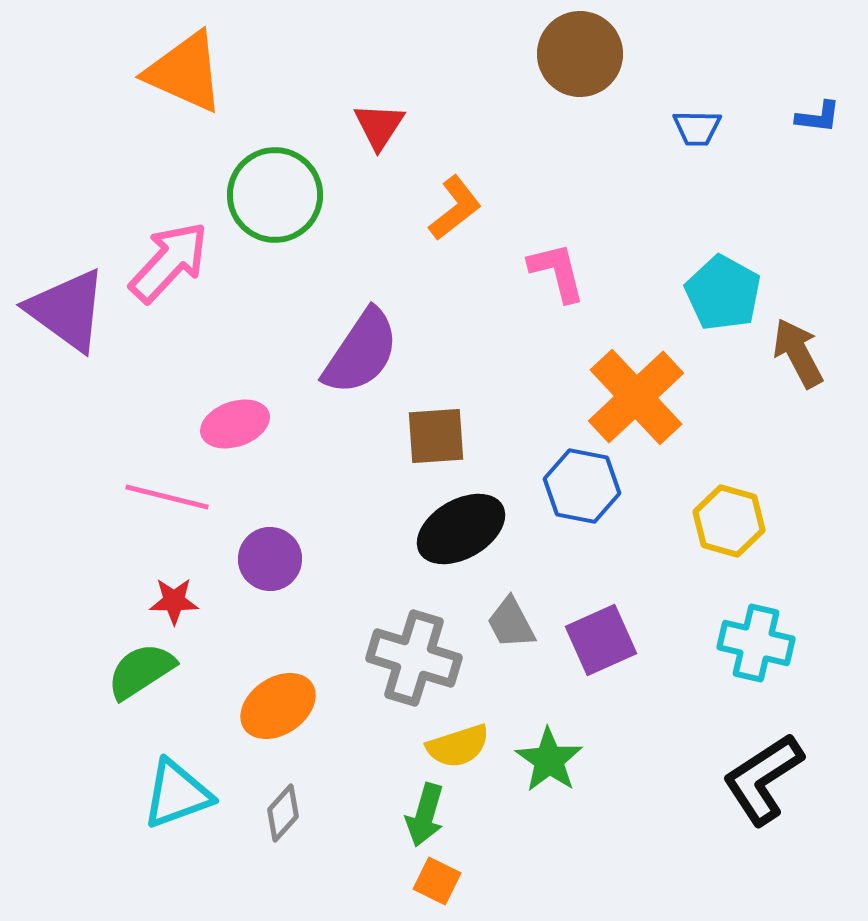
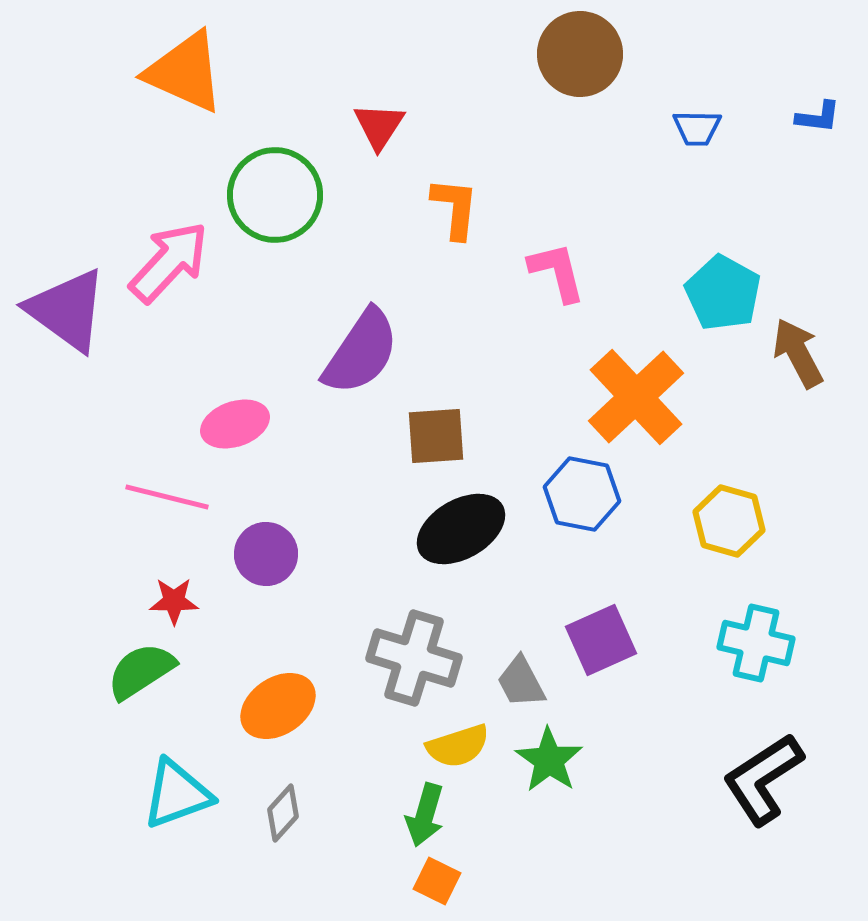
orange L-shape: rotated 46 degrees counterclockwise
blue hexagon: moved 8 px down
purple circle: moved 4 px left, 5 px up
gray trapezoid: moved 10 px right, 59 px down
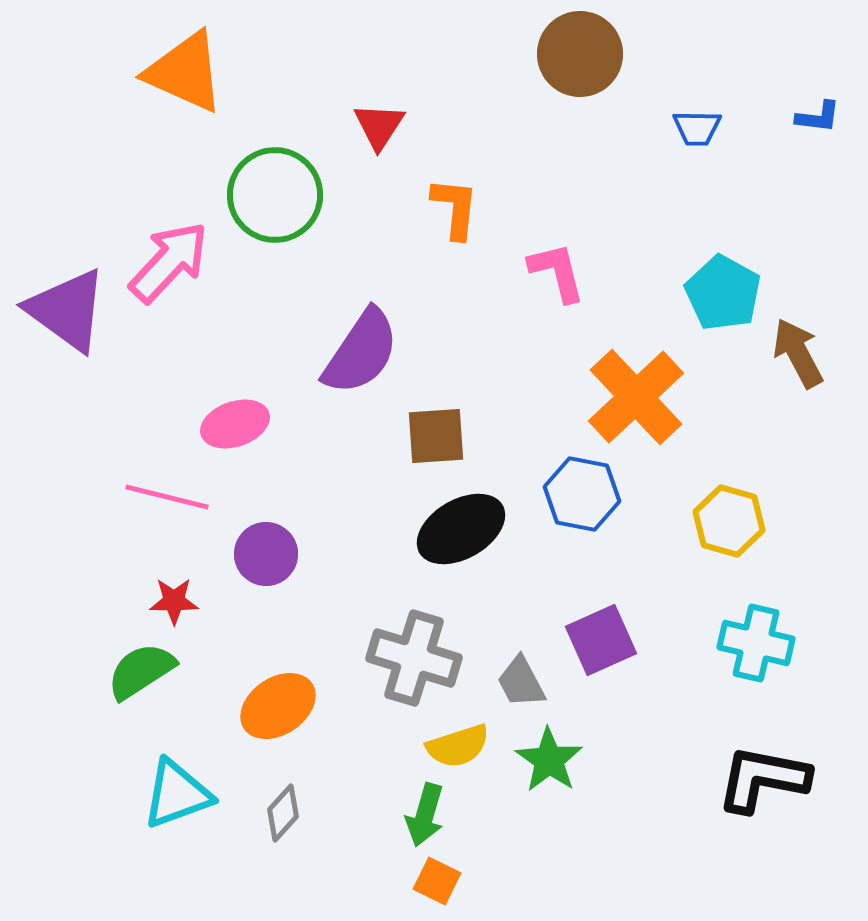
black L-shape: rotated 44 degrees clockwise
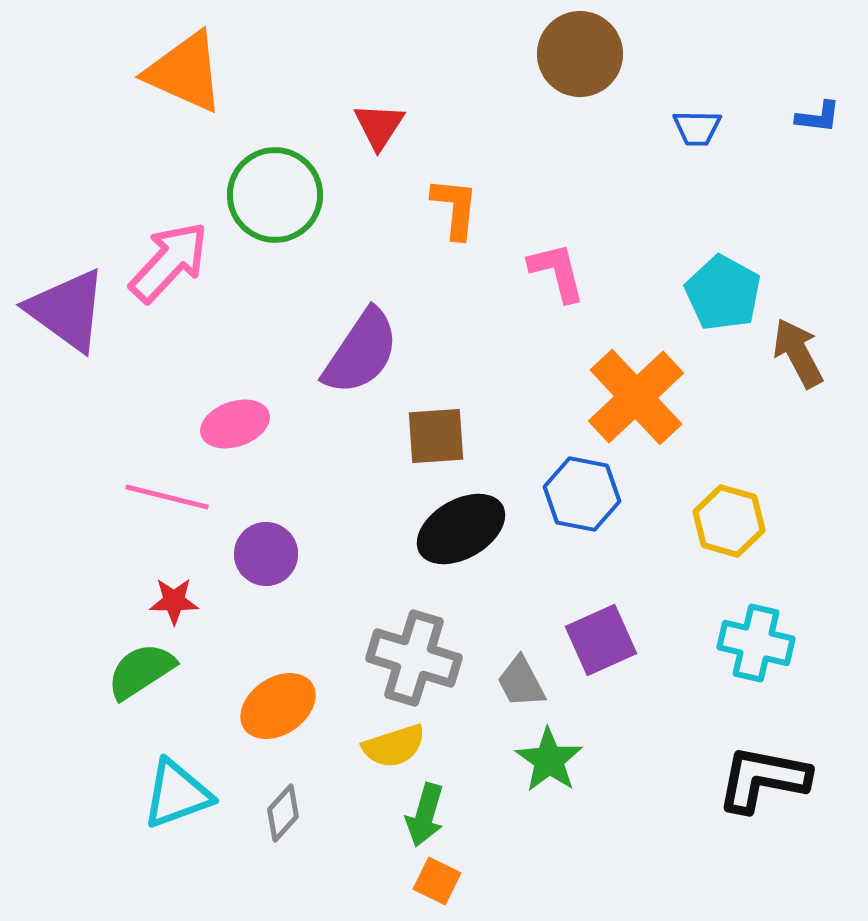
yellow semicircle: moved 64 px left
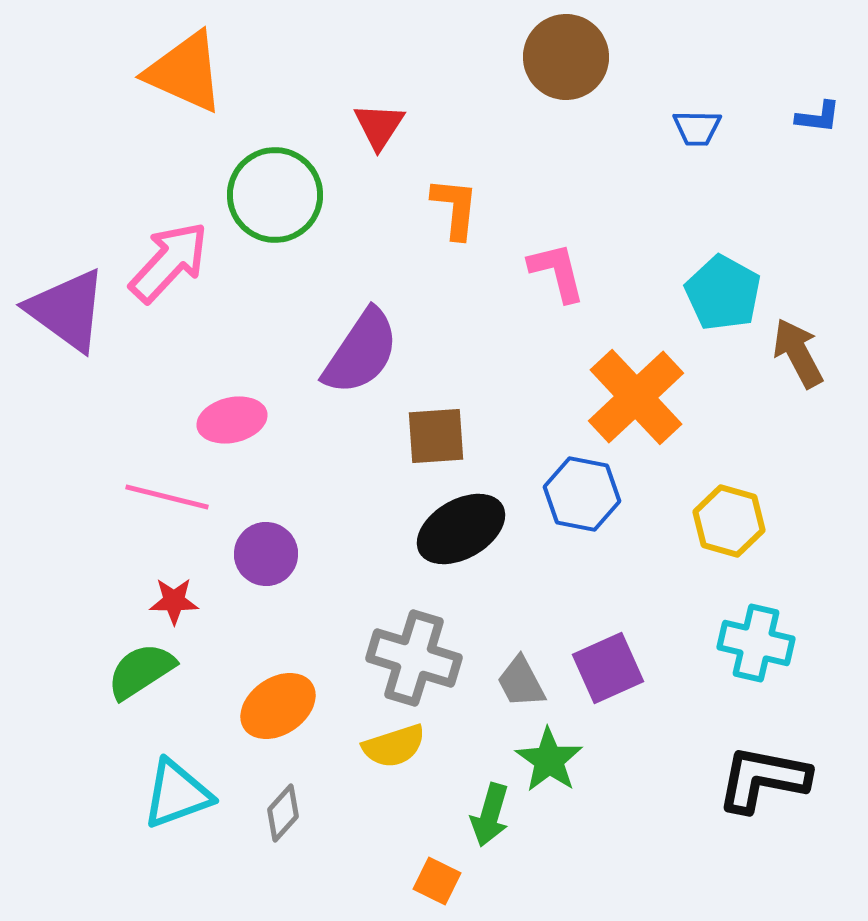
brown circle: moved 14 px left, 3 px down
pink ellipse: moved 3 px left, 4 px up; rotated 6 degrees clockwise
purple square: moved 7 px right, 28 px down
green arrow: moved 65 px right
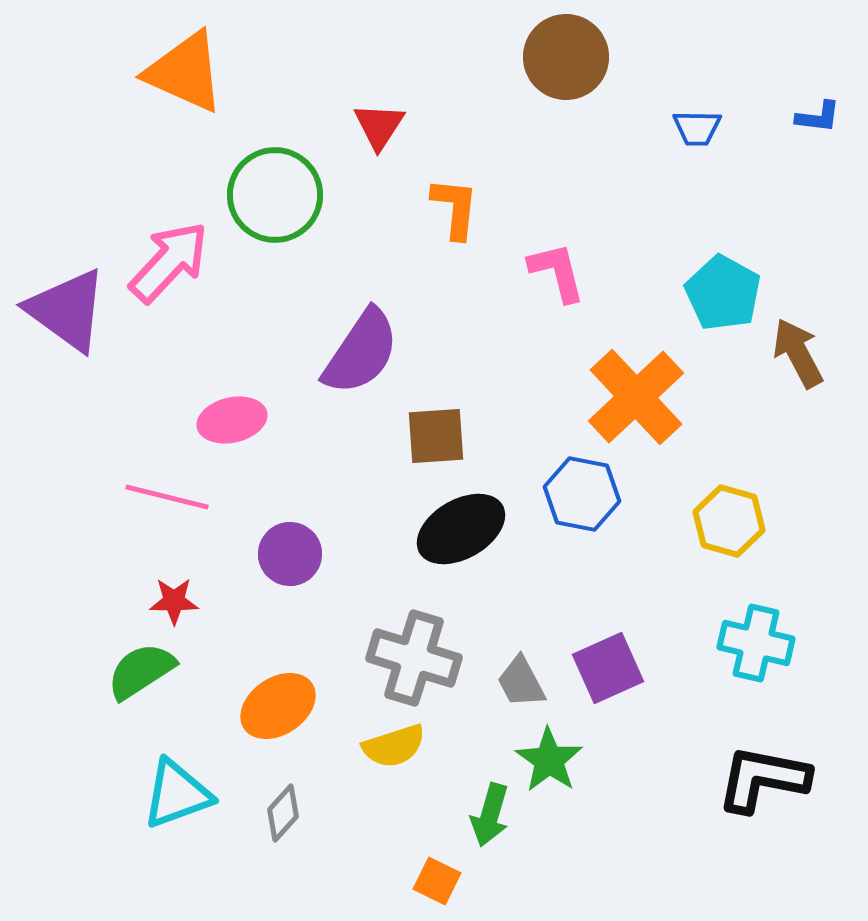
purple circle: moved 24 px right
